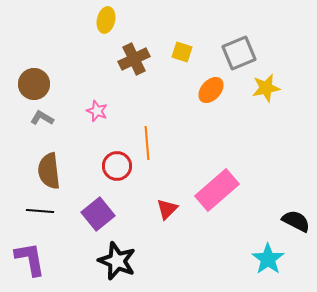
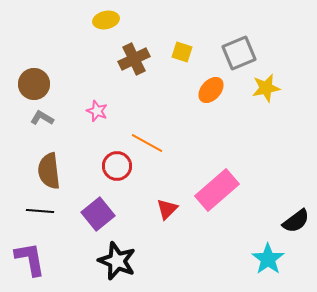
yellow ellipse: rotated 65 degrees clockwise
orange line: rotated 56 degrees counterclockwise
black semicircle: rotated 116 degrees clockwise
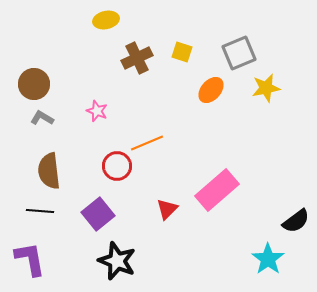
brown cross: moved 3 px right, 1 px up
orange line: rotated 52 degrees counterclockwise
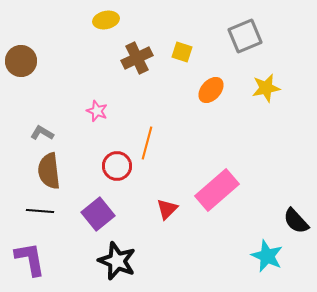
gray square: moved 6 px right, 17 px up
brown circle: moved 13 px left, 23 px up
gray L-shape: moved 15 px down
orange line: rotated 52 degrees counterclockwise
black semicircle: rotated 84 degrees clockwise
cyan star: moved 1 px left, 3 px up; rotated 12 degrees counterclockwise
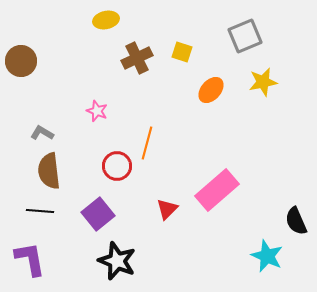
yellow star: moved 3 px left, 6 px up
black semicircle: rotated 20 degrees clockwise
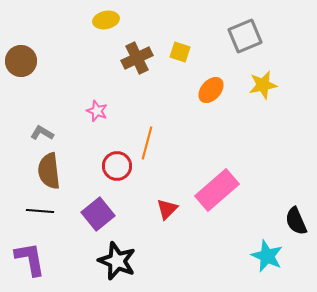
yellow square: moved 2 px left
yellow star: moved 3 px down
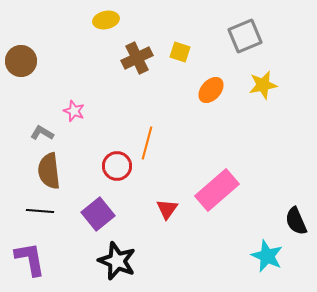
pink star: moved 23 px left
red triangle: rotated 10 degrees counterclockwise
